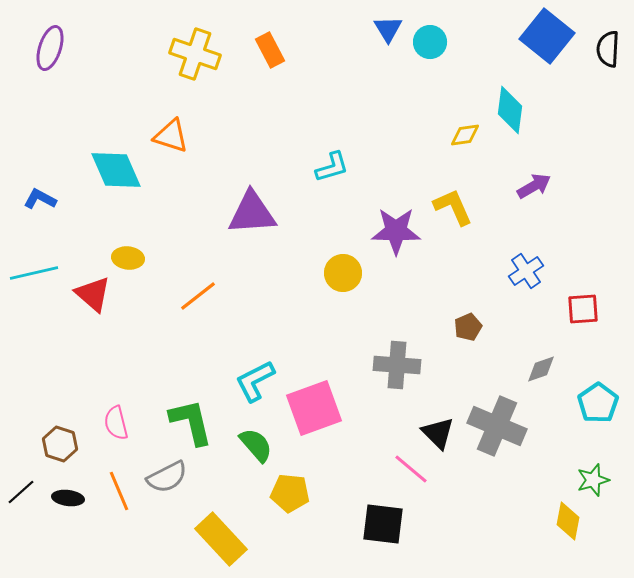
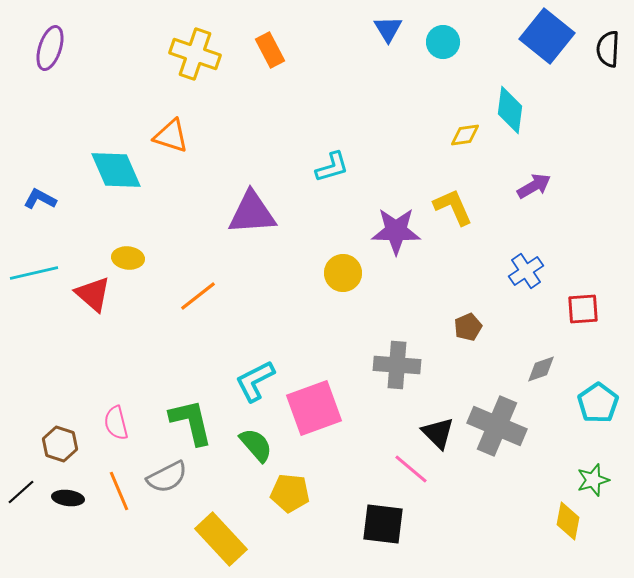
cyan circle at (430, 42): moved 13 px right
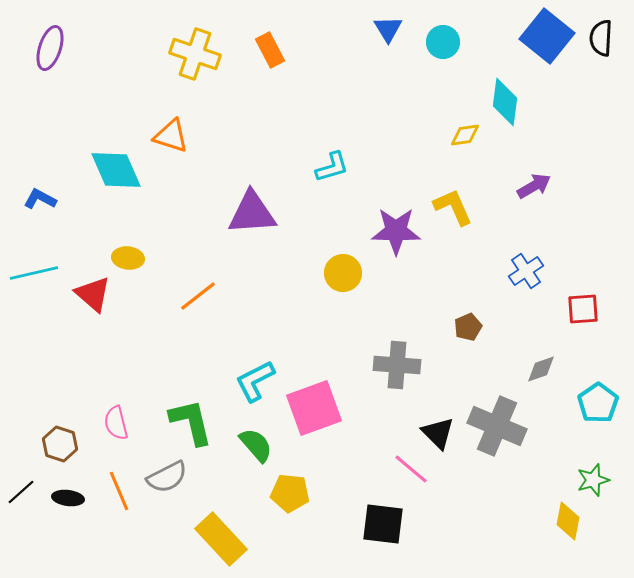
black semicircle at (608, 49): moved 7 px left, 11 px up
cyan diamond at (510, 110): moved 5 px left, 8 px up
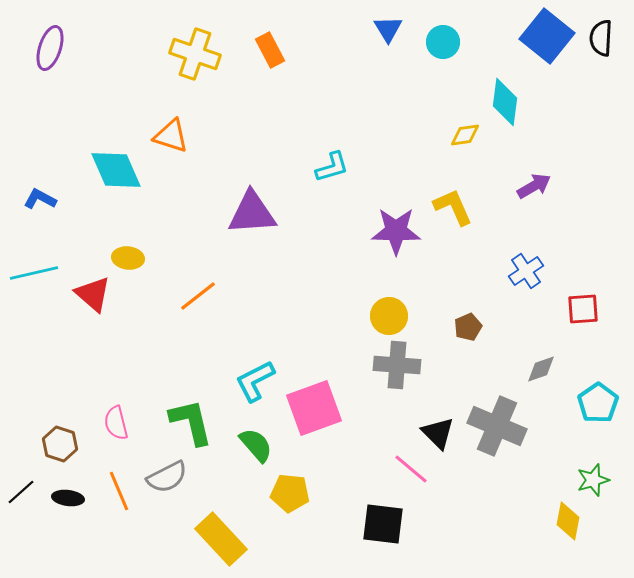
yellow circle at (343, 273): moved 46 px right, 43 px down
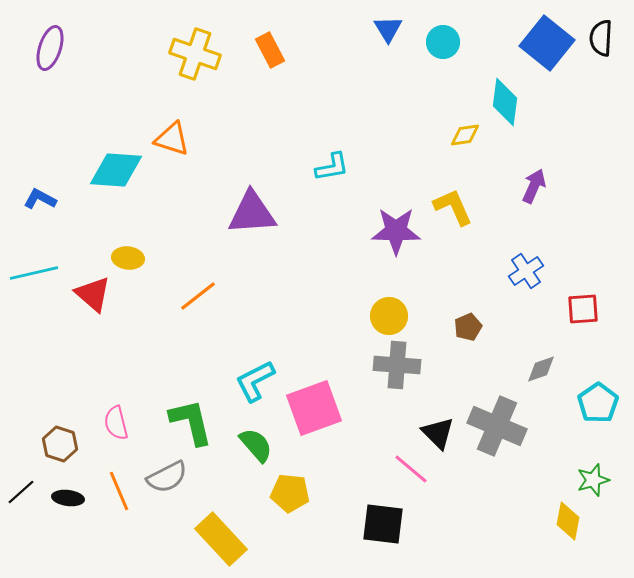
blue square at (547, 36): moved 7 px down
orange triangle at (171, 136): moved 1 px right, 3 px down
cyan L-shape at (332, 167): rotated 6 degrees clockwise
cyan diamond at (116, 170): rotated 62 degrees counterclockwise
purple arrow at (534, 186): rotated 36 degrees counterclockwise
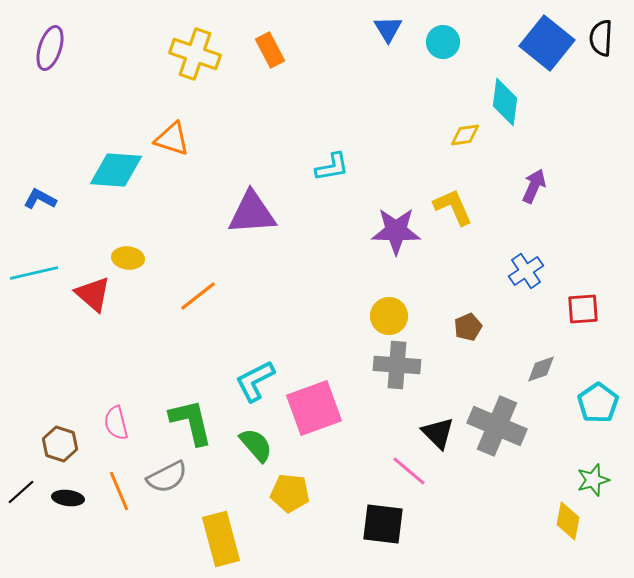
pink line at (411, 469): moved 2 px left, 2 px down
yellow rectangle at (221, 539): rotated 28 degrees clockwise
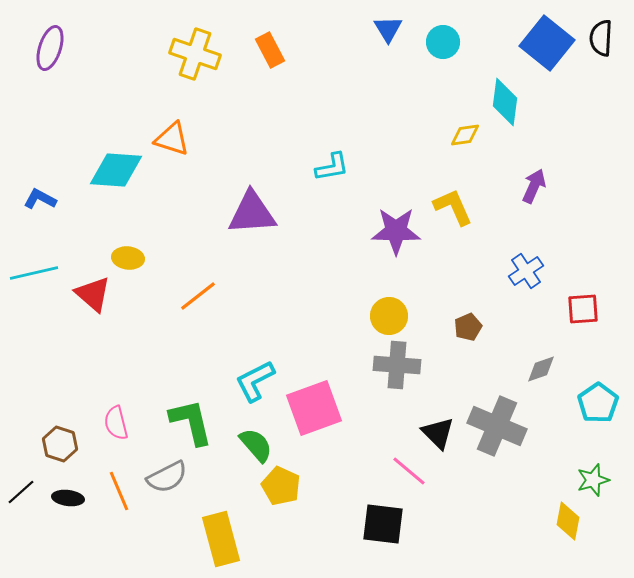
yellow pentagon at (290, 493): moved 9 px left, 7 px up; rotated 18 degrees clockwise
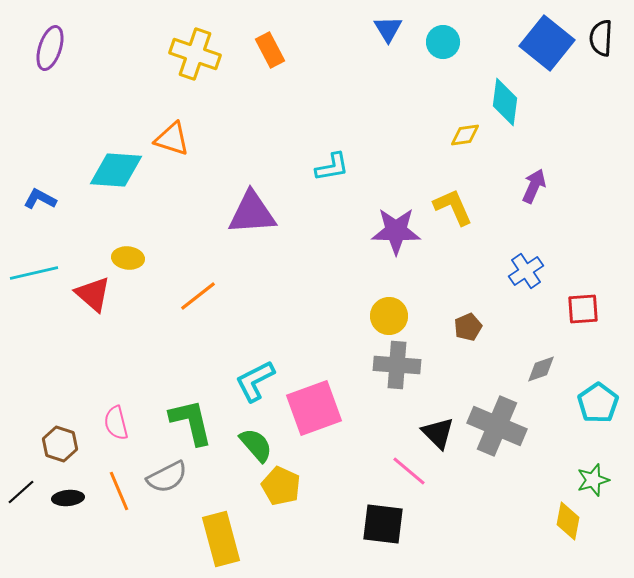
black ellipse at (68, 498): rotated 12 degrees counterclockwise
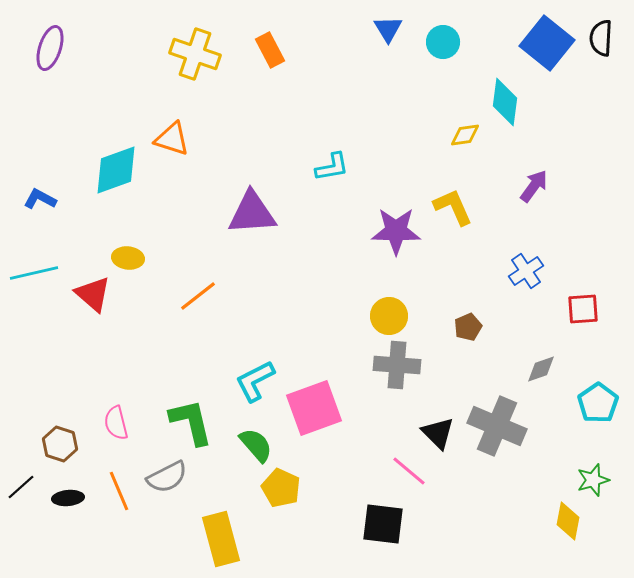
cyan diamond at (116, 170): rotated 24 degrees counterclockwise
purple arrow at (534, 186): rotated 12 degrees clockwise
yellow pentagon at (281, 486): moved 2 px down
black line at (21, 492): moved 5 px up
